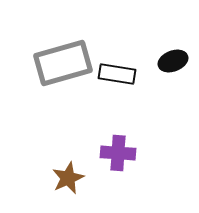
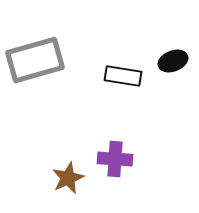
gray rectangle: moved 28 px left, 3 px up
black rectangle: moved 6 px right, 2 px down
purple cross: moved 3 px left, 6 px down
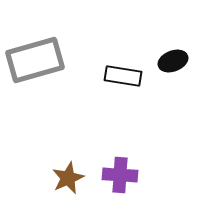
purple cross: moved 5 px right, 16 px down
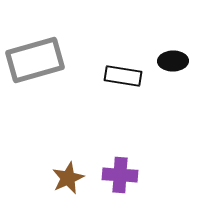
black ellipse: rotated 20 degrees clockwise
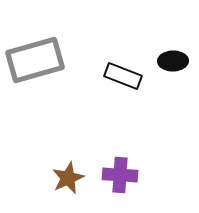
black rectangle: rotated 12 degrees clockwise
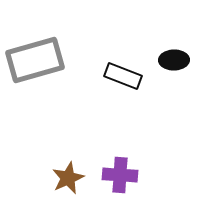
black ellipse: moved 1 px right, 1 px up
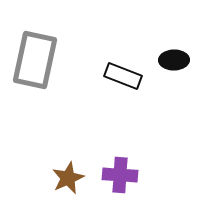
gray rectangle: rotated 62 degrees counterclockwise
